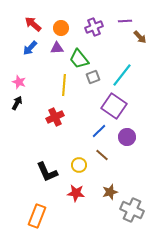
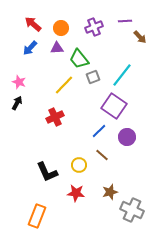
yellow line: rotated 40 degrees clockwise
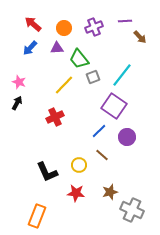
orange circle: moved 3 px right
